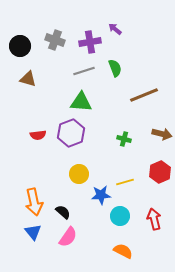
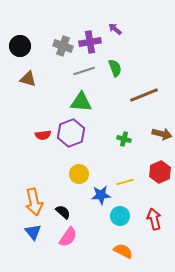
gray cross: moved 8 px right, 6 px down
red semicircle: moved 5 px right
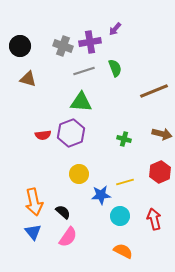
purple arrow: rotated 88 degrees counterclockwise
brown line: moved 10 px right, 4 px up
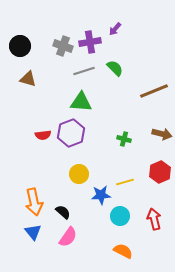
green semicircle: rotated 24 degrees counterclockwise
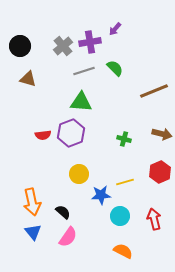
gray cross: rotated 30 degrees clockwise
orange arrow: moved 2 px left
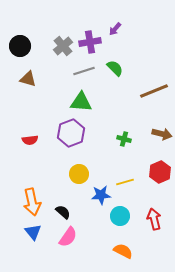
red semicircle: moved 13 px left, 5 px down
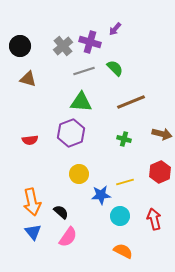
purple cross: rotated 25 degrees clockwise
brown line: moved 23 px left, 11 px down
black semicircle: moved 2 px left
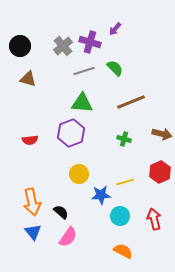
green triangle: moved 1 px right, 1 px down
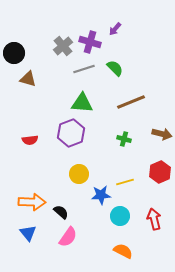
black circle: moved 6 px left, 7 px down
gray line: moved 2 px up
orange arrow: rotated 76 degrees counterclockwise
blue triangle: moved 5 px left, 1 px down
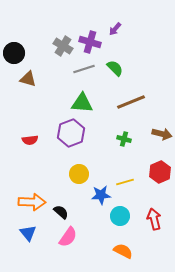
gray cross: rotated 18 degrees counterclockwise
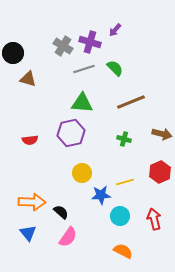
purple arrow: moved 1 px down
black circle: moved 1 px left
purple hexagon: rotated 8 degrees clockwise
yellow circle: moved 3 px right, 1 px up
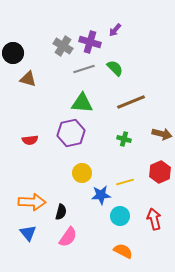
black semicircle: rotated 63 degrees clockwise
